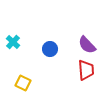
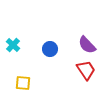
cyan cross: moved 3 px down
red trapezoid: rotated 30 degrees counterclockwise
yellow square: rotated 21 degrees counterclockwise
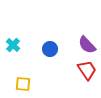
red trapezoid: moved 1 px right
yellow square: moved 1 px down
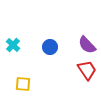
blue circle: moved 2 px up
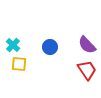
yellow square: moved 4 px left, 20 px up
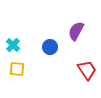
purple semicircle: moved 11 px left, 14 px up; rotated 72 degrees clockwise
yellow square: moved 2 px left, 5 px down
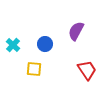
blue circle: moved 5 px left, 3 px up
yellow square: moved 17 px right
